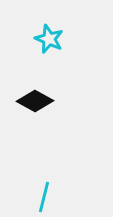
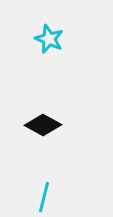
black diamond: moved 8 px right, 24 px down
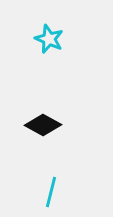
cyan line: moved 7 px right, 5 px up
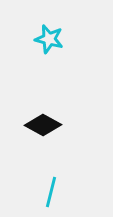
cyan star: rotated 8 degrees counterclockwise
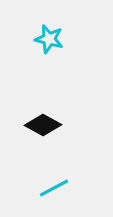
cyan line: moved 3 px right, 4 px up; rotated 48 degrees clockwise
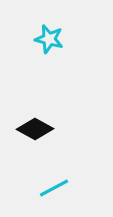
black diamond: moved 8 px left, 4 px down
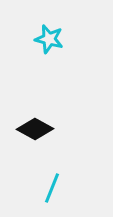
cyan line: moved 2 px left; rotated 40 degrees counterclockwise
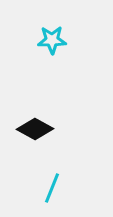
cyan star: moved 3 px right, 1 px down; rotated 16 degrees counterclockwise
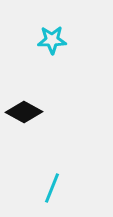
black diamond: moved 11 px left, 17 px up
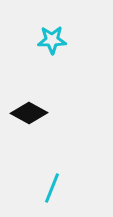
black diamond: moved 5 px right, 1 px down
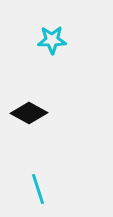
cyan line: moved 14 px left, 1 px down; rotated 40 degrees counterclockwise
